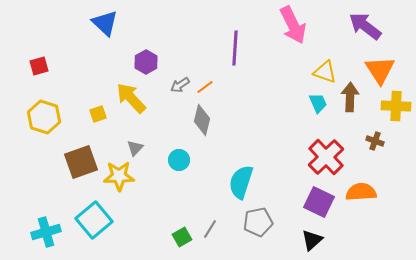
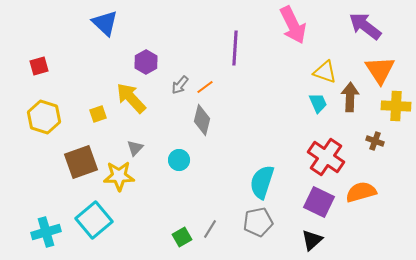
gray arrow: rotated 18 degrees counterclockwise
red cross: rotated 12 degrees counterclockwise
cyan semicircle: moved 21 px right
orange semicircle: rotated 12 degrees counterclockwise
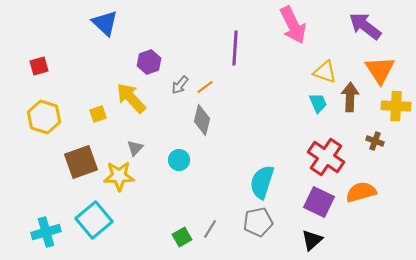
purple hexagon: moved 3 px right; rotated 10 degrees clockwise
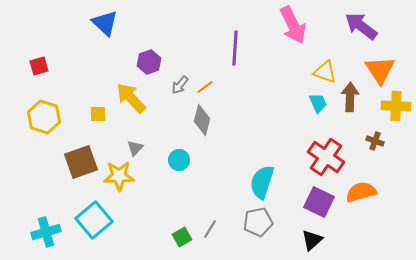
purple arrow: moved 4 px left
yellow square: rotated 18 degrees clockwise
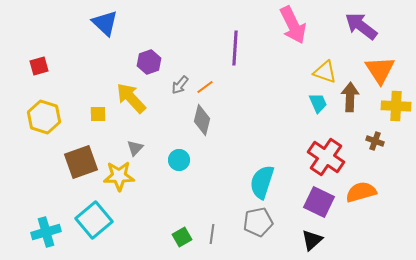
gray line: moved 2 px right, 5 px down; rotated 24 degrees counterclockwise
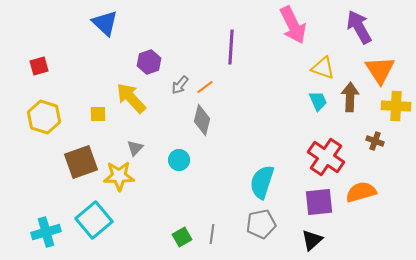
purple arrow: moved 2 px left, 1 px down; rotated 24 degrees clockwise
purple line: moved 4 px left, 1 px up
yellow triangle: moved 2 px left, 4 px up
cyan trapezoid: moved 2 px up
purple square: rotated 32 degrees counterclockwise
gray pentagon: moved 3 px right, 2 px down
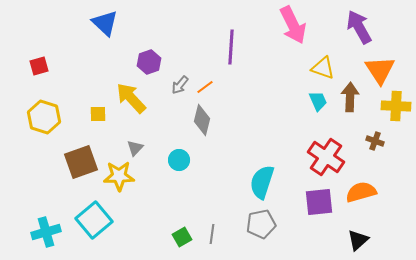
black triangle: moved 46 px right
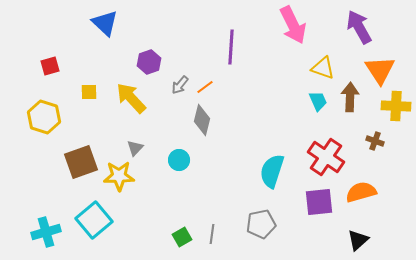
red square: moved 11 px right
yellow square: moved 9 px left, 22 px up
cyan semicircle: moved 10 px right, 11 px up
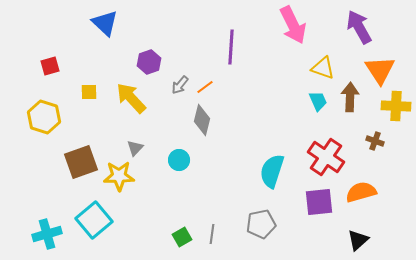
cyan cross: moved 1 px right, 2 px down
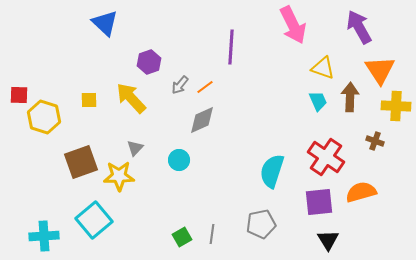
red square: moved 31 px left, 29 px down; rotated 18 degrees clockwise
yellow square: moved 8 px down
gray diamond: rotated 52 degrees clockwise
cyan cross: moved 3 px left, 2 px down; rotated 12 degrees clockwise
black triangle: moved 30 px left; rotated 20 degrees counterclockwise
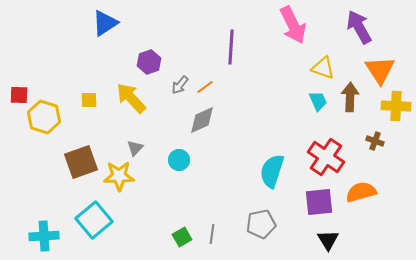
blue triangle: rotated 44 degrees clockwise
